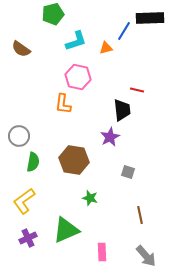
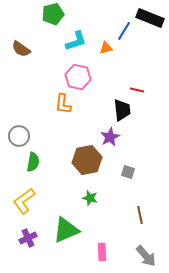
black rectangle: rotated 24 degrees clockwise
brown hexagon: moved 13 px right; rotated 20 degrees counterclockwise
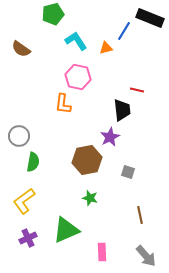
cyan L-shape: rotated 105 degrees counterclockwise
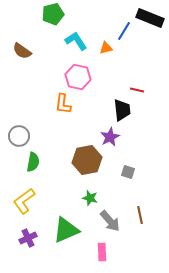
brown semicircle: moved 1 px right, 2 px down
gray arrow: moved 36 px left, 35 px up
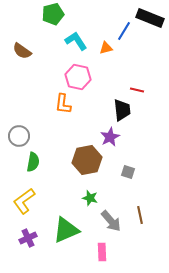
gray arrow: moved 1 px right
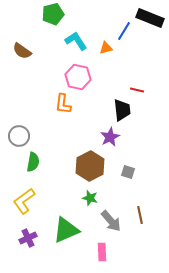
brown hexagon: moved 3 px right, 6 px down; rotated 16 degrees counterclockwise
